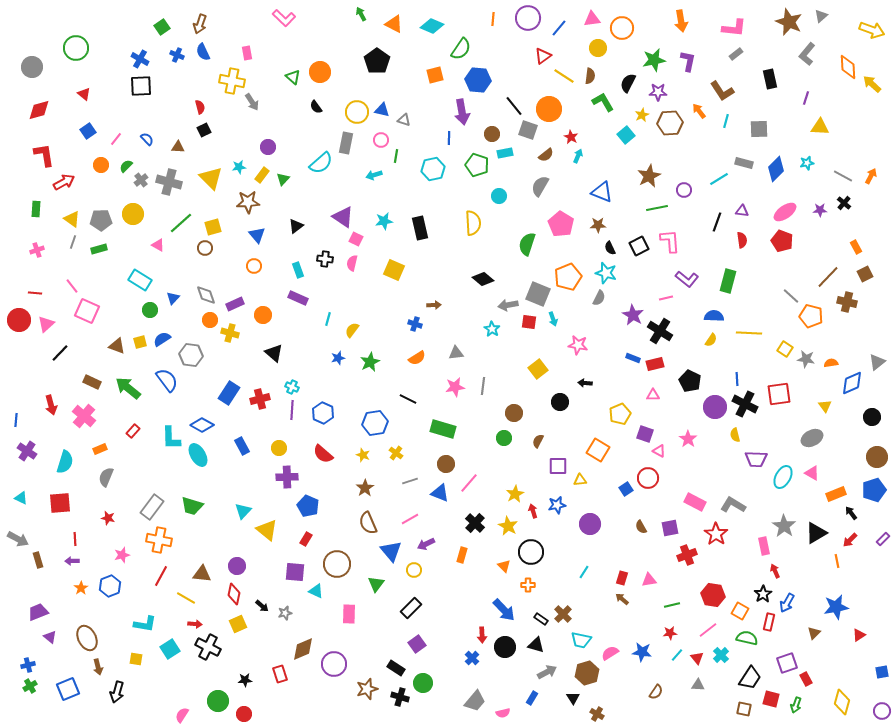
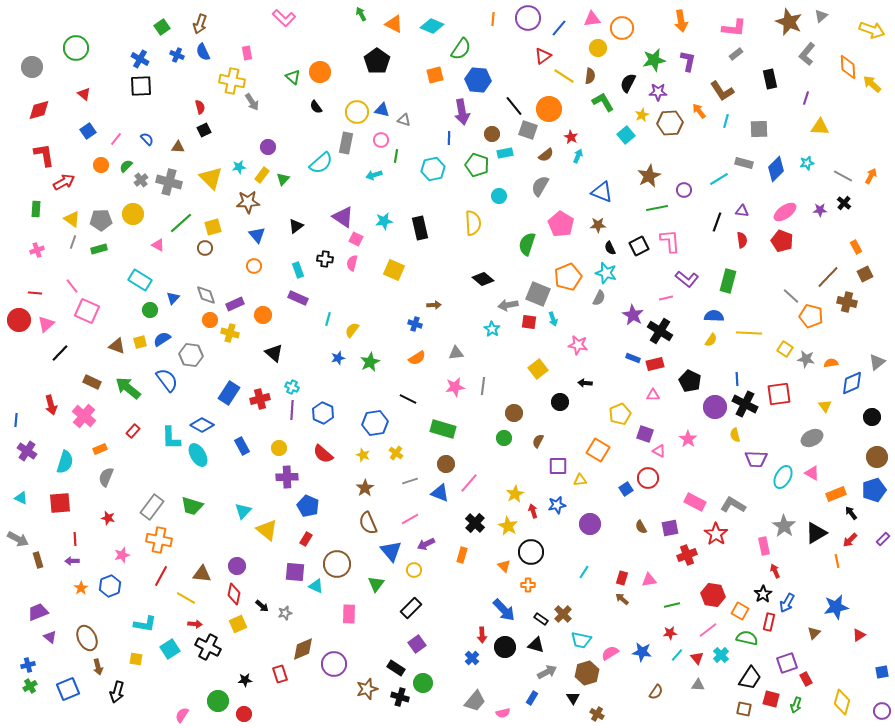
cyan triangle at (316, 591): moved 5 px up
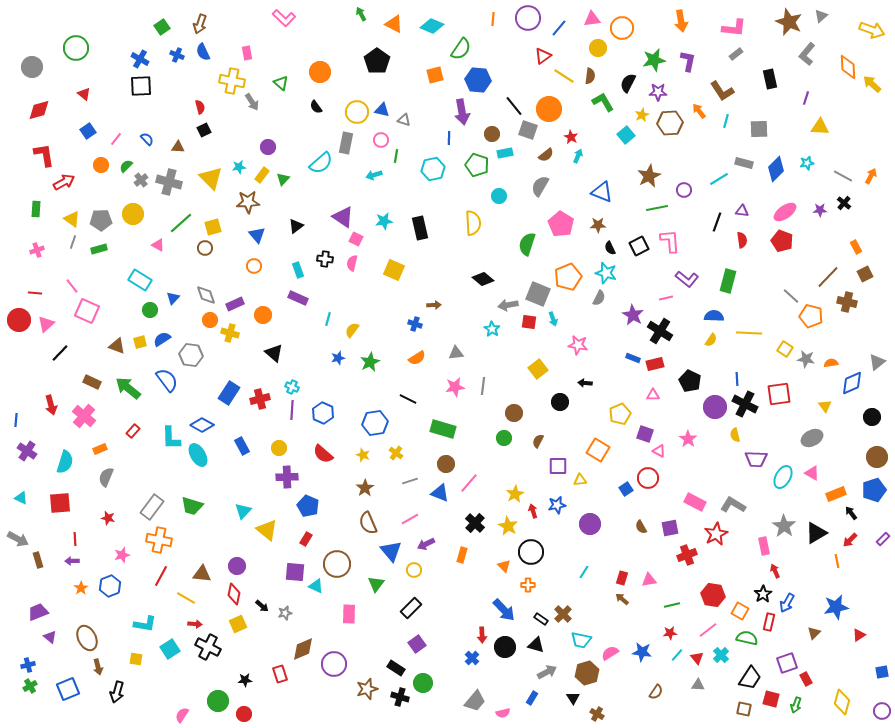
green triangle at (293, 77): moved 12 px left, 6 px down
red star at (716, 534): rotated 10 degrees clockwise
